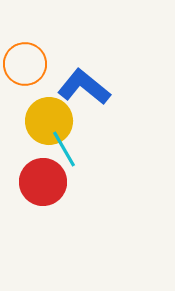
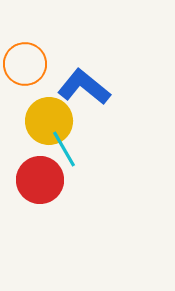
red circle: moved 3 px left, 2 px up
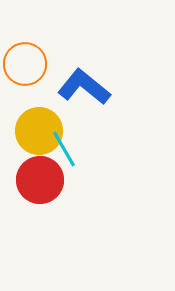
yellow circle: moved 10 px left, 10 px down
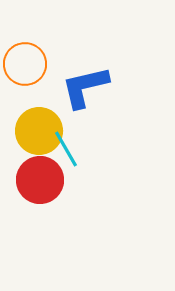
blue L-shape: moved 1 px right; rotated 52 degrees counterclockwise
cyan line: moved 2 px right
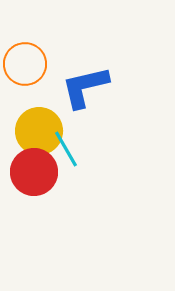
red circle: moved 6 px left, 8 px up
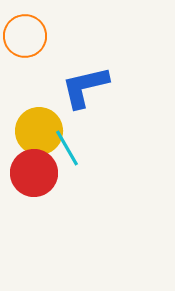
orange circle: moved 28 px up
cyan line: moved 1 px right, 1 px up
red circle: moved 1 px down
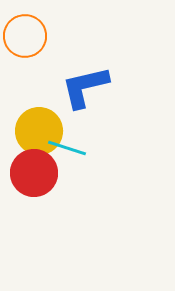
cyan line: rotated 42 degrees counterclockwise
